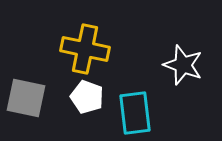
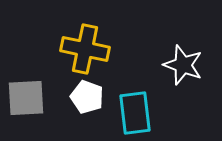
gray square: rotated 15 degrees counterclockwise
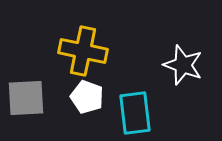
yellow cross: moved 2 px left, 2 px down
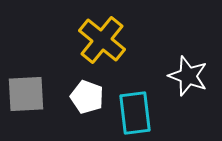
yellow cross: moved 19 px right, 11 px up; rotated 27 degrees clockwise
white star: moved 5 px right, 11 px down
gray square: moved 4 px up
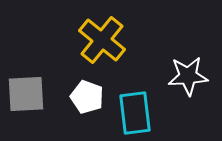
white star: rotated 24 degrees counterclockwise
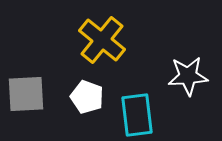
cyan rectangle: moved 2 px right, 2 px down
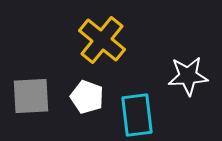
gray square: moved 5 px right, 2 px down
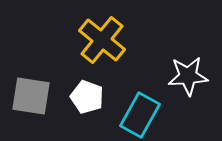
gray square: rotated 12 degrees clockwise
cyan rectangle: moved 3 px right; rotated 36 degrees clockwise
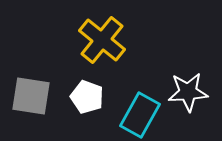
white star: moved 16 px down
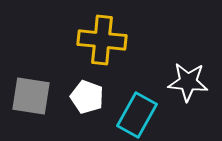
yellow cross: rotated 33 degrees counterclockwise
white star: moved 10 px up; rotated 9 degrees clockwise
cyan rectangle: moved 3 px left
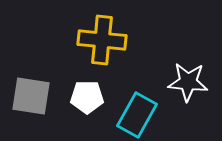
white pentagon: rotated 20 degrees counterclockwise
